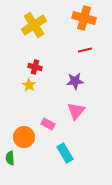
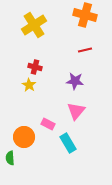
orange cross: moved 1 px right, 3 px up
purple star: rotated 12 degrees clockwise
cyan rectangle: moved 3 px right, 10 px up
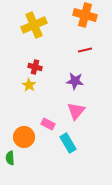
yellow cross: rotated 10 degrees clockwise
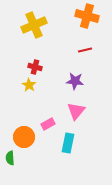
orange cross: moved 2 px right, 1 px down
pink rectangle: rotated 56 degrees counterclockwise
cyan rectangle: rotated 42 degrees clockwise
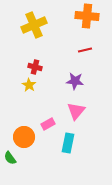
orange cross: rotated 10 degrees counterclockwise
green semicircle: rotated 32 degrees counterclockwise
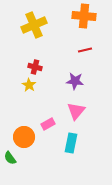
orange cross: moved 3 px left
cyan rectangle: moved 3 px right
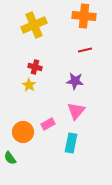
orange circle: moved 1 px left, 5 px up
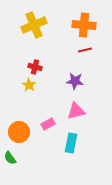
orange cross: moved 9 px down
pink triangle: rotated 36 degrees clockwise
orange circle: moved 4 px left
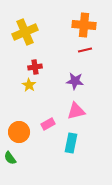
yellow cross: moved 9 px left, 7 px down
red cross: rotated 24 degrees counterclockwise
